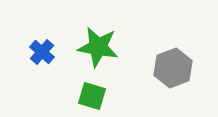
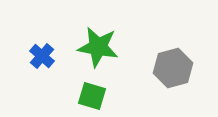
blue cross: moved 4 px down
gray hexagon: rotated 6 degrees clockwise
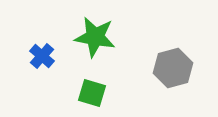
green star: moved 3 px left, 10 px up
green square: moved 3 px up
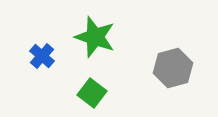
green star: rotated 9 degrees clockwise
green square: rotated 20 degrees clockwise
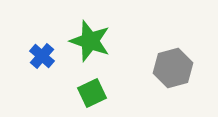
green star: moved 5 px left, 4 px down
green square: rotated 28 degrees clockwise
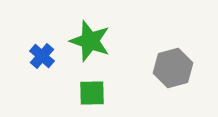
green square: rotated 24 degrees clockwise
